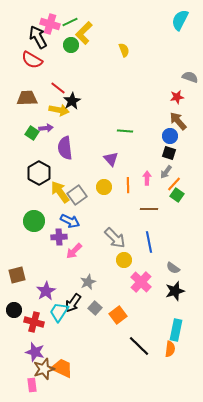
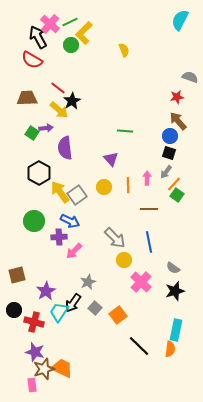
pink cross at (50, 24): rotated 24 degrees clockwise
yellow arrow at (59, 110): rotated 30 degrees clockwise
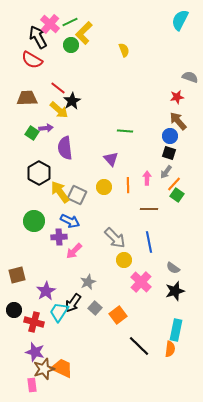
gray square at (77, 195): rotated 30 degrees counterclockwise
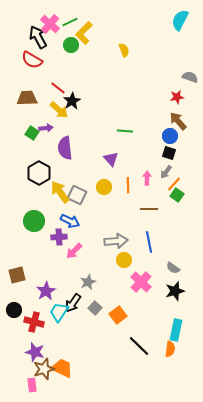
gray arrow at (115, 238): moved 1 px right, 3 px down; rotated 50 degrees counterclockwise
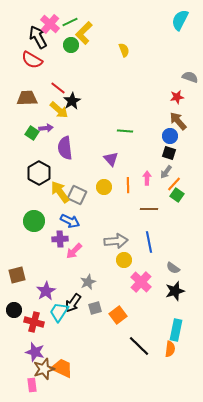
purple cross at (59, 237): moved 1 px right, 2 px down
gray square at (95, 308): rotated 32 degrees clockwise
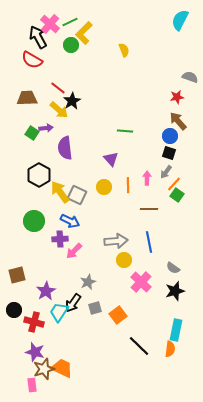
black hexagon at (39, 173): moved 2 px down
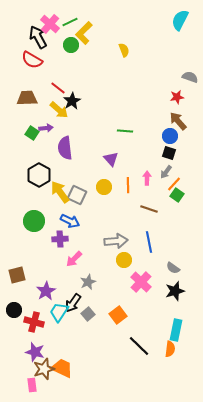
brown line at (149, 209): rotated 18 degrees clockwise
pink arrow at (74, 251): moved 8 px down
gray square at (95, 308): moved 7 px left, 6 px down; rotated 24 degrees counterclockwise
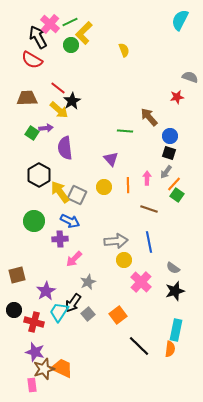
brown arrow at (178, 121): moved 29 px left, 4 px up
